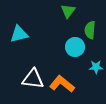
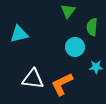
green semicircle: moved 2 px right, 3 px up
orange L-shape: rotated 65 degrees counterclockwise
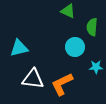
green triangle: rotated 42 degrees counterclockwise
cyan triangle: moved 14 px down
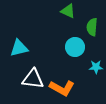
orange L-shape: moved 4 px down; rotated 125 degrees counterclockwise
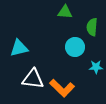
green triangle: moved 3 px left, 1 px down; rotated 21 degrees counterclockwise
orange L-shape: rotated 15 degrees clockwise
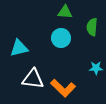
cyan circle: moved 14 px left, 9 px up
cyan star: moved 1 px down
orange L-shape: moved 1 px right
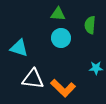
green triangle: moved 7 px left, 2 px down
green semicircle: moved 2 px left, 2 px up
cyan triangle: rotated 30 degrees clockwise
